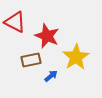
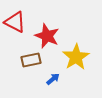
blue arrow: moved 2 px right, 3 px down
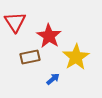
red triangle: rotated 30 degrees clockwise
red star: moved 2 px right; rotated 10 degrees clockwise
brown rectangle: moved 1 px left, 3 px up
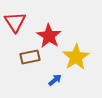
blue arrow: moved 2 px right, 1 px down
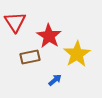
yellow star: moved 1 px right, 3 px up
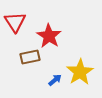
yellow star: moved 3 px right, 18 px down
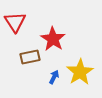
red star: moved 4 px right, 3 px down
blue arrow: moved 1 px left, 3 px up; rotated 24 degrees counterclockwise
